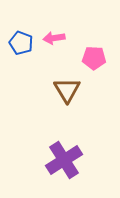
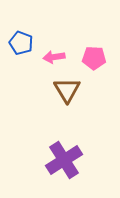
pink arrow: moved 19 px down
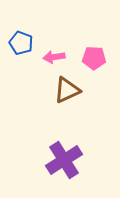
brown triangle: rotated 36 degrees clockwise
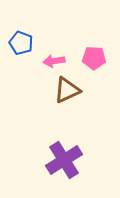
pink arrow: moved 4 px down
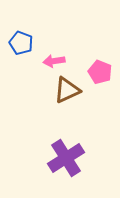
pink pentagon: moved 6 px right, 14 px down; rotated 20 degrees clockwise
purple cross: moved 2 px right, 2 px up
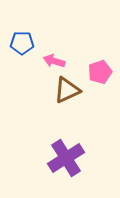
blue pentagon: moved 1 px right; rotated 20 degrees counterclockwise
pink arrow: rotated 25 degrees clockwise
pink pentagon: rotated 30 degrees clockwise
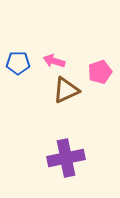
blue pentagon: moved 4 px left, 20 px down
brown triangle: moved 1 px left
purple cross: rotated 21 degrees clockwise
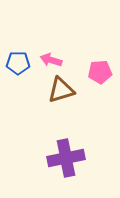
pink arrow: moved 3 px left, 1 px up
pink pentagon: rotated 15 degrees clockwise
brown triangle: moved 5 px left; rotated 8 degrees clockwise
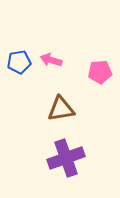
blue pentagon: moved 1 px right, 1 px up; rotated 10 degrees counterclockwise
brown triangle: moved 19 px down; rotated 8 degrees clockwise
purple cross: rotated 9 degrees counterclockwise
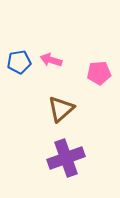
pink pentagon: moved 1 px left, 1 px down
brown triangle: rotated 32 degrees counterclockwise
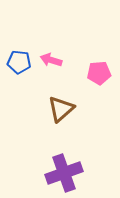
blue pentagon: rotated 15 degrees clockwise
purple cross: moved 2 px left, 15 px down
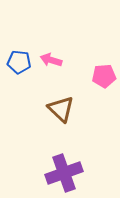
pink pentagon: moved 5 px right, 3 px down
brown triangle: rotated 36 degrees counterclockwise
